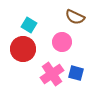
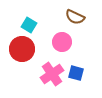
red circle: moved 1 px left
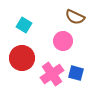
cyan square: moved 5 px left
pink circle: moved 1 px right, 1 px up
red circle: moved 9 px down
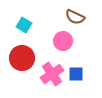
blue square: moved 1 px down; rotated 14 degrees counterclockwise
